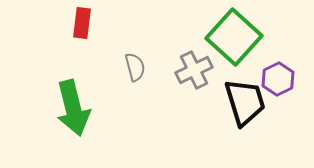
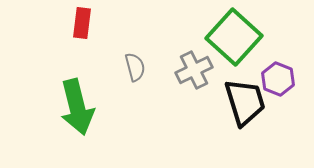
purple hexagon: rotated 12 degrees counterclockwise
green arrow: moved 4 px right, 1 px up
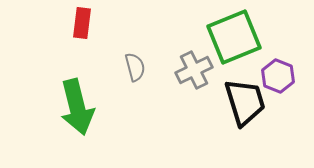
green square: rotated 26 degrees clockwise
purple hexagon: moved 3 px up
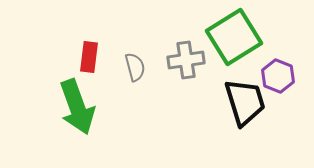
red rectangle: moved 7 px right, 34 px down
green square: rotated 10 degrees counterclockwise
gray cross: moved 8 px left, 10 px up; rotated 18 degrees clockwise
green arrow: rotated 6 degrees counterclockwise
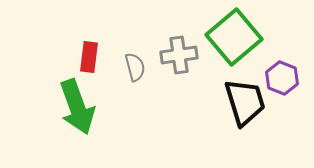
green square: rotated 8 degrees counterclockwise
gray cross: moved 7 px left, 5 px up
purple hexagon: moved 4 px right, 2 px down
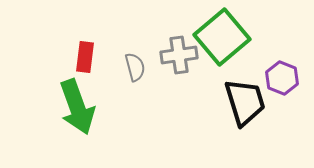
green square: moved 12 px left
red rectangle: moved 4 px left
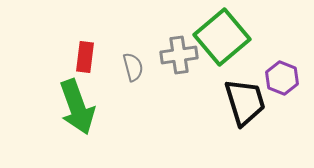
gray semicircle: moved 2 px left
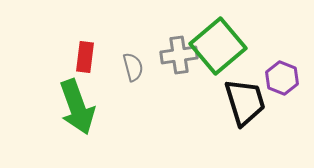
green square: moved 4 px left, 9 px down
